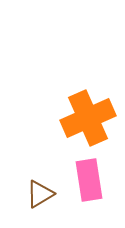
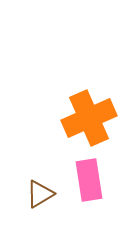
orange cross: moved 1 px right
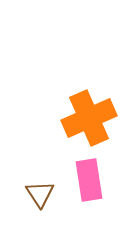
brown triangle: rotated 32 degrees counterclockwise
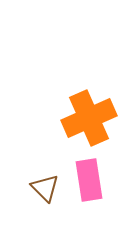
brown triangle: moved 5 px right, 6 px up; rotated 12 degrees counterclockwise
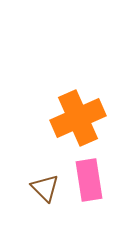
orange cross: moved 11 px left
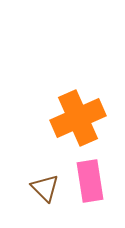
pink rectangle: moved 1 px right, 1 px down
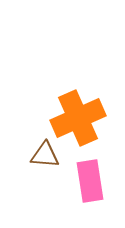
brown triangle: moved 33 px up; rotated 40 degrees counterclockwise
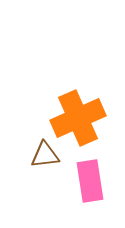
brown triangle: rotated 12 degrees counterclockwise
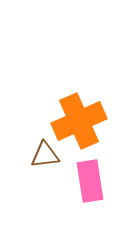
orange cross: moved 1 px right, 3 px down
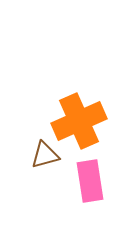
brown triangle: rotated 8 degrees counterclockwise
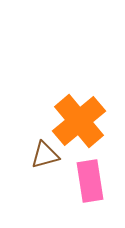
orange cross: rotated 16 degrees counterclockwise
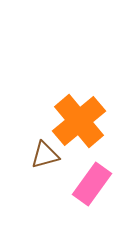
pink rectangle: moved 2 px right, 3 px down; rotated 45 degrees clockwise
